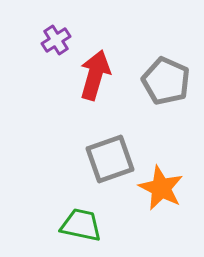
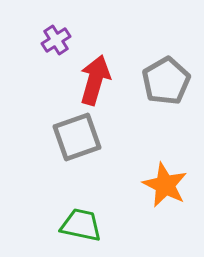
red arrow: moved 5 px down
gray pentagon: rotated 18 degrees clockwise
gray square: moved 33 px left, 22 px up
orange star: moved 4 px right, 3 px up
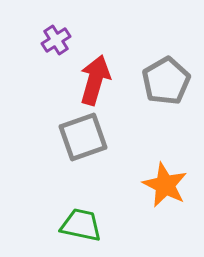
gray square: moved 6 px right
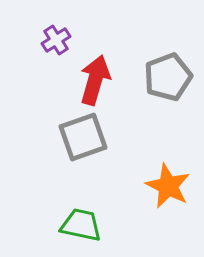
gray pentagon: moved 2 px right, 4 px up; rotated 9 degrees clockwise
orange star: moved 3 px right, 1 px down
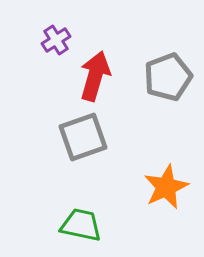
red arrow: moved 4 px up
orange star: moved 2 px left, 1 px down; rotated 21 degrees clockwise
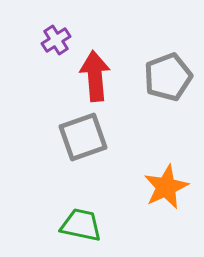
red arrow: rotated 21 degrees counterclockwise
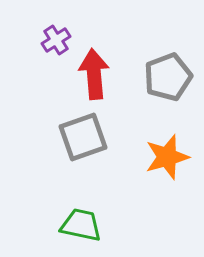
red arrow: moved 1 px left, 2 px up
orange star: moved 1 px right, 30 px up; rotated 9 degrees clockwise
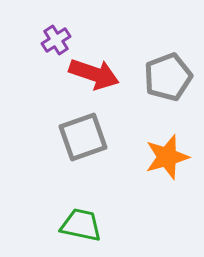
red arrow: rotated 114 degrees clockwise
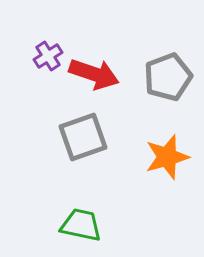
purple cross: moved 8 px left, 16 px down
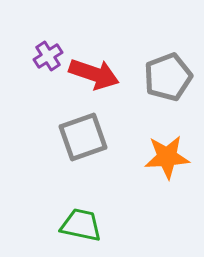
orange star: rotated 12 degrees clockwise
